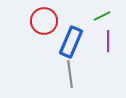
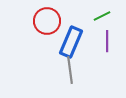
red circle: moved 3 px right
purple line: moved 1 px left
gray line: moved 4 px up
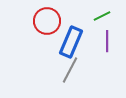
gray line: rotated 36 degrees clockwise
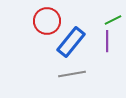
green line: moved 11 px right, 4 px down
blue rectangle: rotated 16 degrees clockwise
gray line: moved 2 px right, 4 px down; rotated 52 degrees clockwise
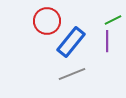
gray line: rotated 12 degrees counterclockwise
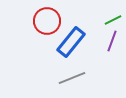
purple line: moved 5 px right; rotated 20 degrees clockwise
gray line: moved 4 px down
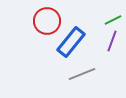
gray line: moved 10 px right, 4 px up
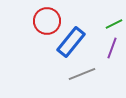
green line: moved 1 px right, 4 px down
purple line: moved 7 px down
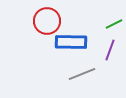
blue rectangle: rotated 52 degrees clockwise
purple line: moved 2 px left, 2 px down
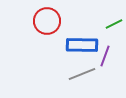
blue rectangle: moved 11 px right, 3 px down
purple line: moved 5 px left, 6 px down
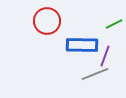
gray line: moved 13 px right
